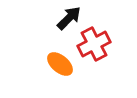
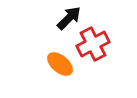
red cross: moved 1 px left
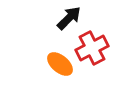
red cross: moved 1 px left, 4 px down
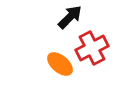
black arrow: moved 1 px right, 1 px up
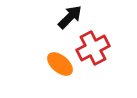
red cross: moved 1 px right
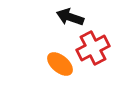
black arrow: rotated 116 degrees counterclockwise
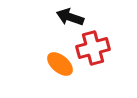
red cross: rotated 12 degrees clockwise
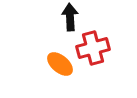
black arrow: rotated 68 degrees clockwise
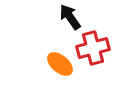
black arrow: rotated 32 degrees counterclockwise
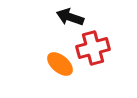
black arrow: rotated 36 degrees counterclockwise
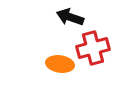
orange ellipse: rotated 32 degrees counterclockwise
